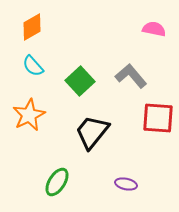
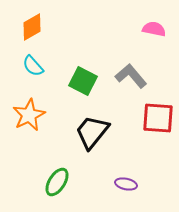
green square: moved 3 px right; rotated 20 degrees counterclockwise
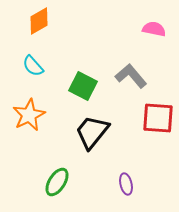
orange diamond: moved 7 px right, 6 px up
green square: moved 5 px down
purple ellipse: rotated 65 degrees clockwise
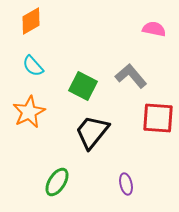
orange diamond: moved 8 px left
orange star: moved 3 px up
